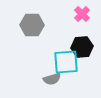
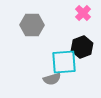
pink cross: moved 1 px right, 1 px up
black hexagon: rotated 15 degrees counterclockwise
cyan square: moved 2 px left
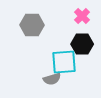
pink cross: moved 1 px left, 3 px down
black hexagon: moved 3 px up; rotated 20 degrees clockwise
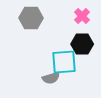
gray hexagon: moved 1 px left, 7 px up
gray semicircle: moved 1 px left, 1 px up
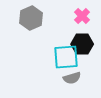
gray hexagon: rotated 25 degrees counterclockwise
cyan square: moved 2 px right, 5 px up
gray semicircle: moved 21 px right
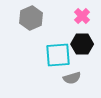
cyan square: moved 8 px left, 2 px up
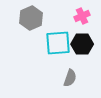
pink cross: rotated 21 degrees clockwise
cyan square: moved 12 px up
gray semicircle: moved 2 px left; rotated 54 degrees counterclockwise
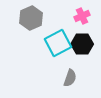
cyan square: rotated 24 degrees counterclockwise
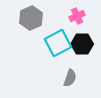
pink cross: moved 5 px left
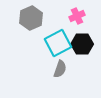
gray semicircle: moved 10 px left, 9 px up
